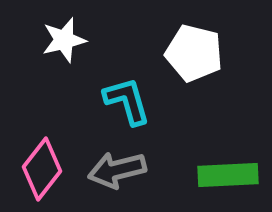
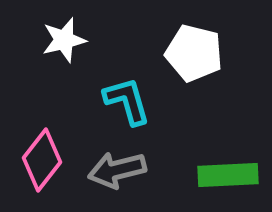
pink diamond: moved 9 px up
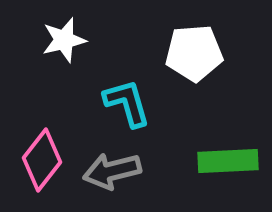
white pentagon: rotated 18 degrees counterclockwise
cyan L-shape: moved 2 px down
gray arrow: moved 5 px left, 1 px down
green rectangle: moved 14 px up
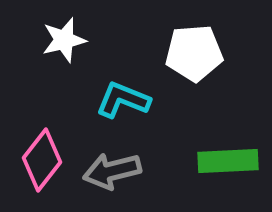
cyan L-shape: moved 4 px left, 3 px up; rotated 52 degrees counterclockwise
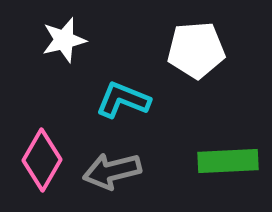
white pentagon: moved 2 px right, 3 px up
pink diamond: rotated 8 degrees counterclockwise
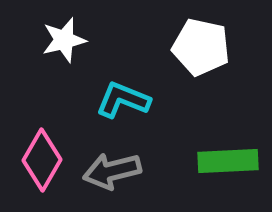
white pentagon: moved 5 px right, 3 px up; rotated 16 degrees clockwise
